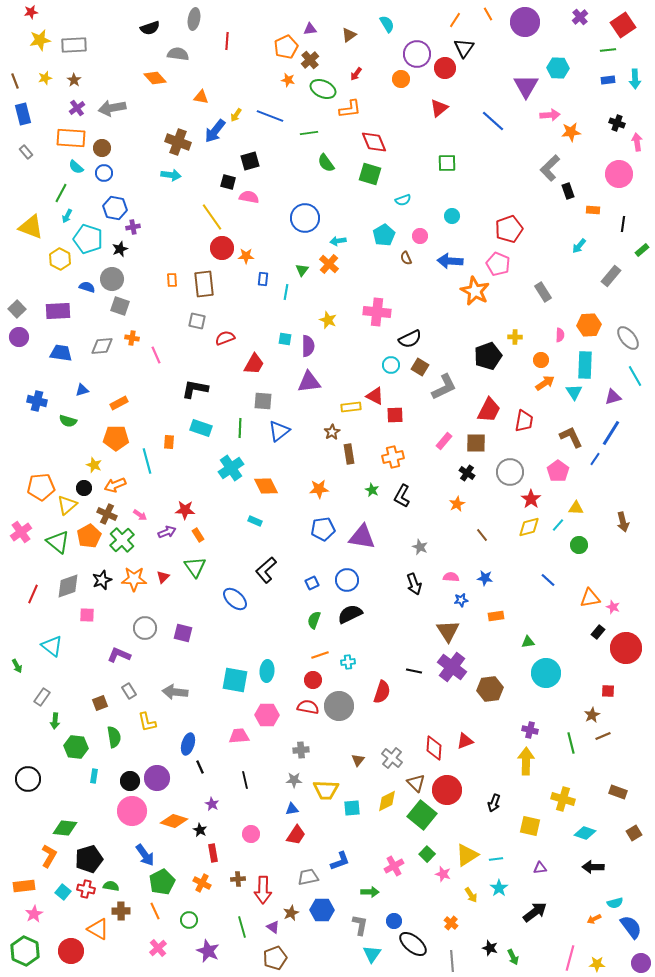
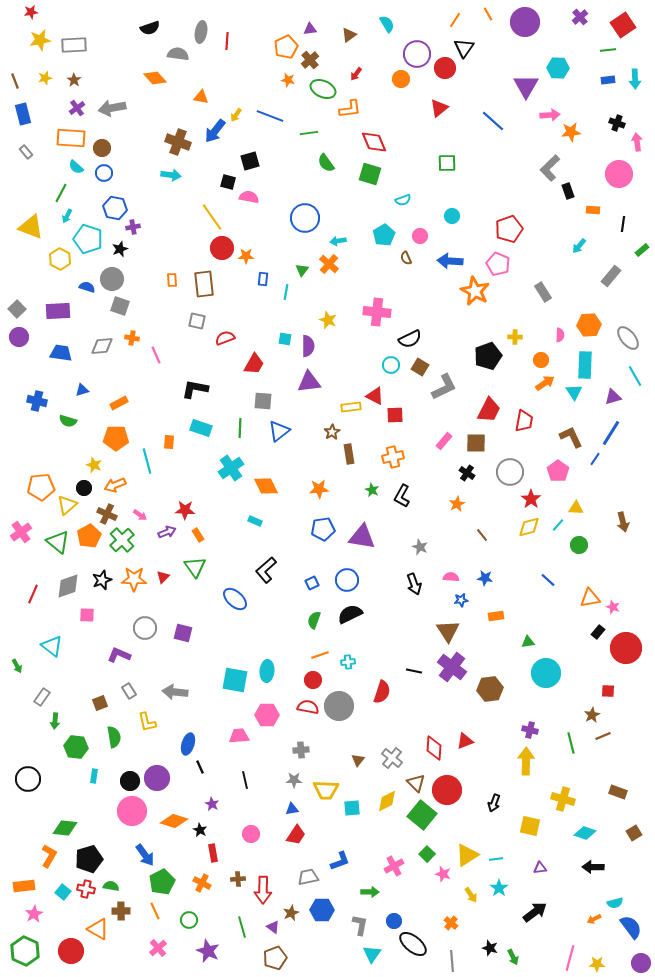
gray ellipse at (194, 19): moved 7 px right, 13 px down
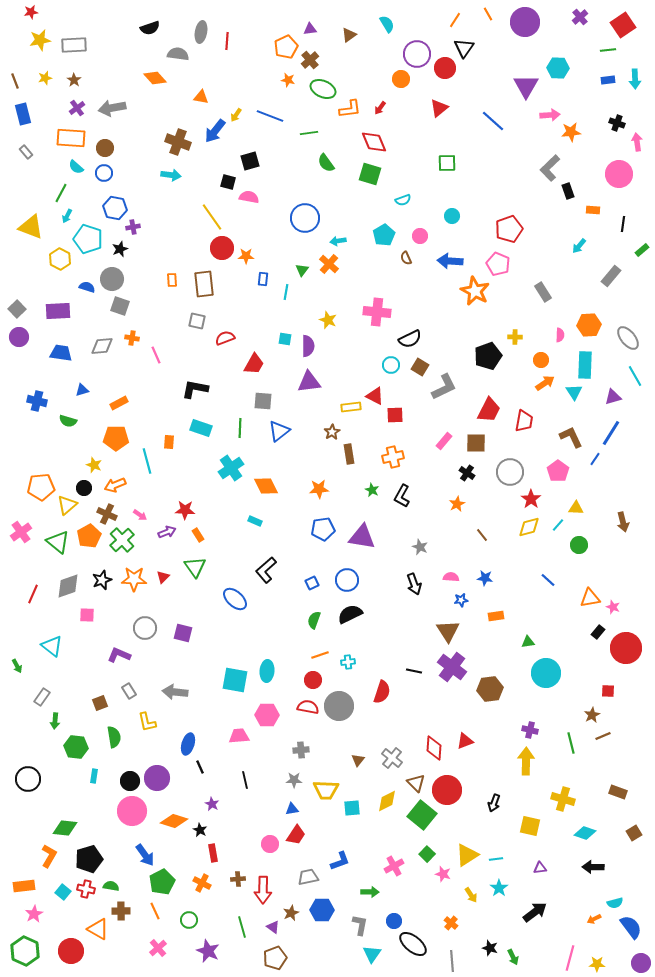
red arrow at (356, 74): moved 24 px right, 34 px down
brown circle at (102, 148): moved 3 px right
pink circle at (251, 834): moved 19 px right, 10 px down
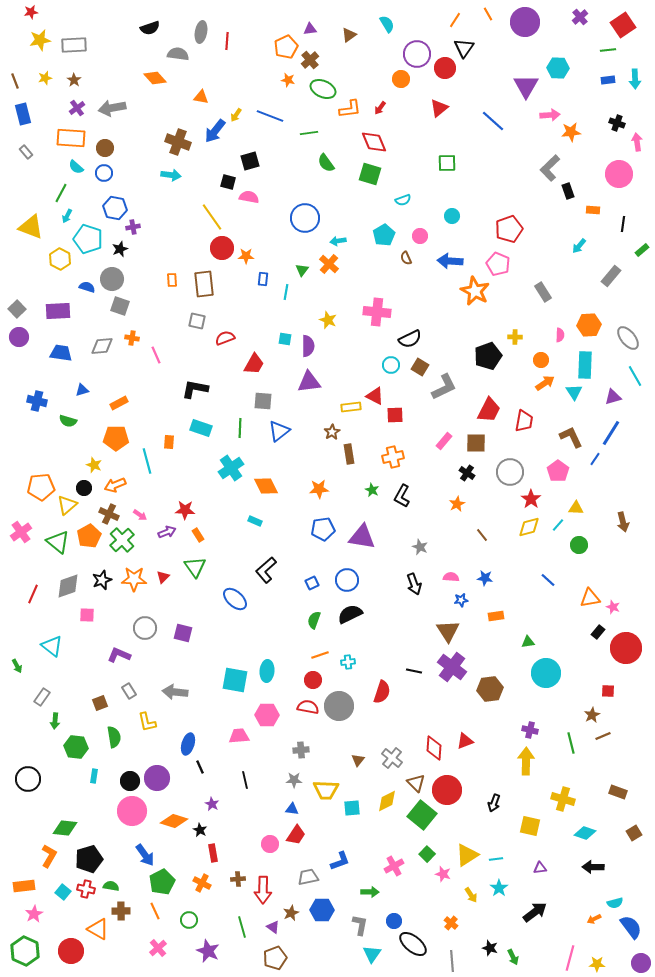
brown cross at (107, 514): moved 2 px right
blue triangle at (292, 809): rotated 16 degrees clockwise
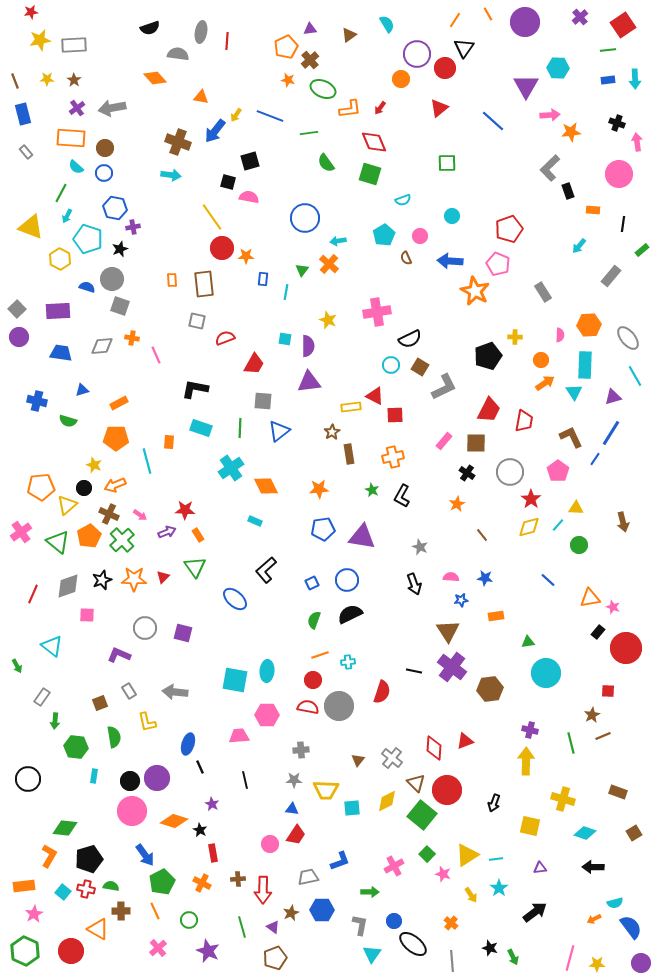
yellow star at (45, 78): moved 2 px right, 1 px down; rotated 16 degrees clockwise
pink cross at (377, 312): rotated 16 degrees counterclockwise
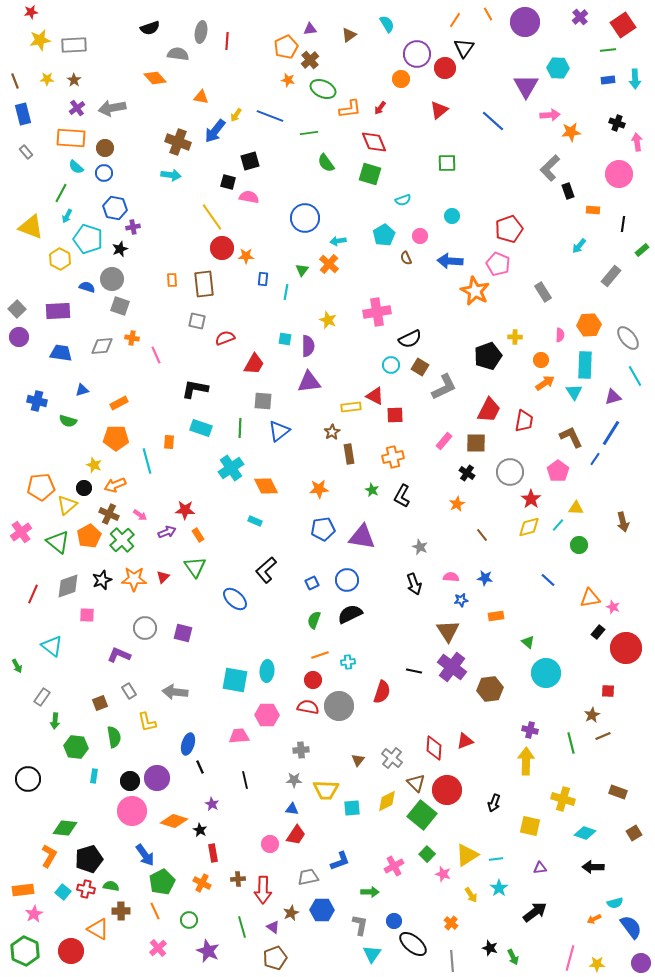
red triangle at (439, 108): moved 2 px down
green triangle at (528, 642): rotated 48 degrees clockwise
orange rectangle at (24, 886): moved 1 px left, 4 px down
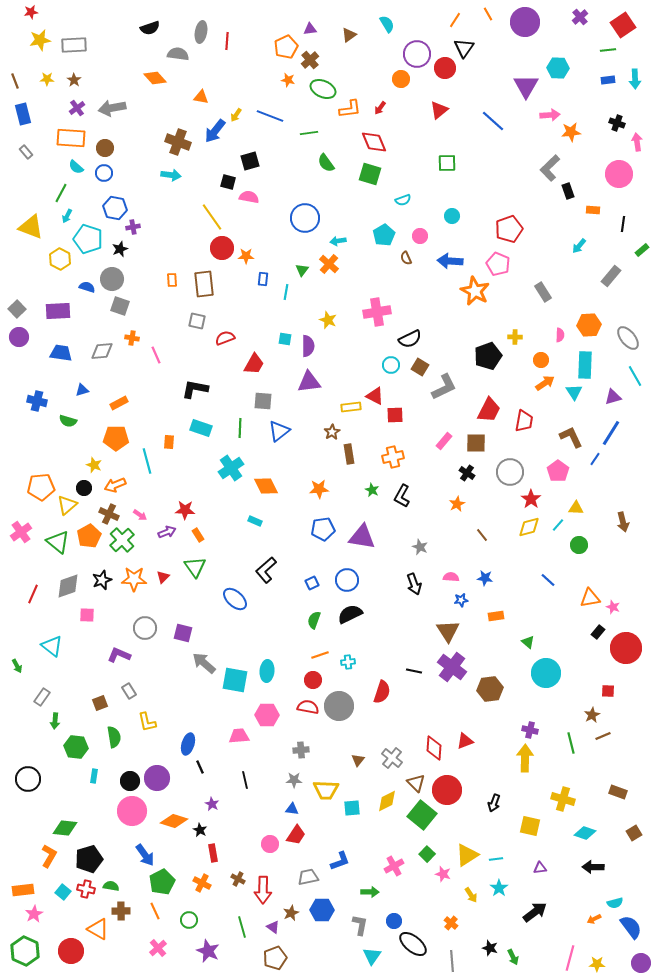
gray diamond at (102, 346): moved 5 px down
gray arrow at (175, 692): moved 29 px right, 29 px up; rotated 35 degrees clockwise
yellow arrow at (526, 761): moved 1 px left, 3 px up
brown cross at (238, 879): rotated 32 degrees clockwise
cyan triangle at (372, 954): moved 2 px down
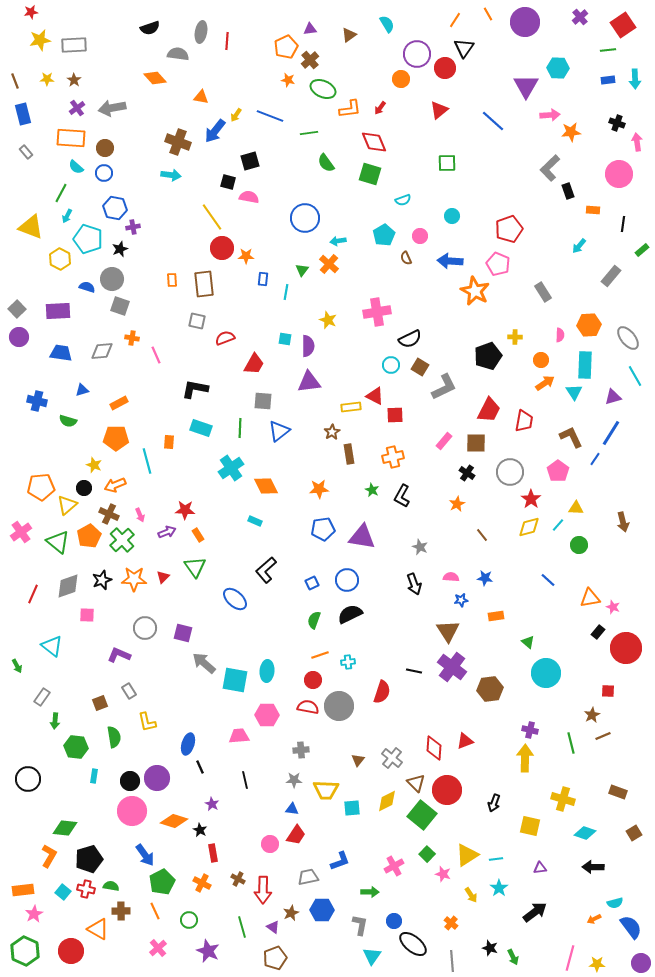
pink arrow at (140, 515): rotated 32 degrees clockwise
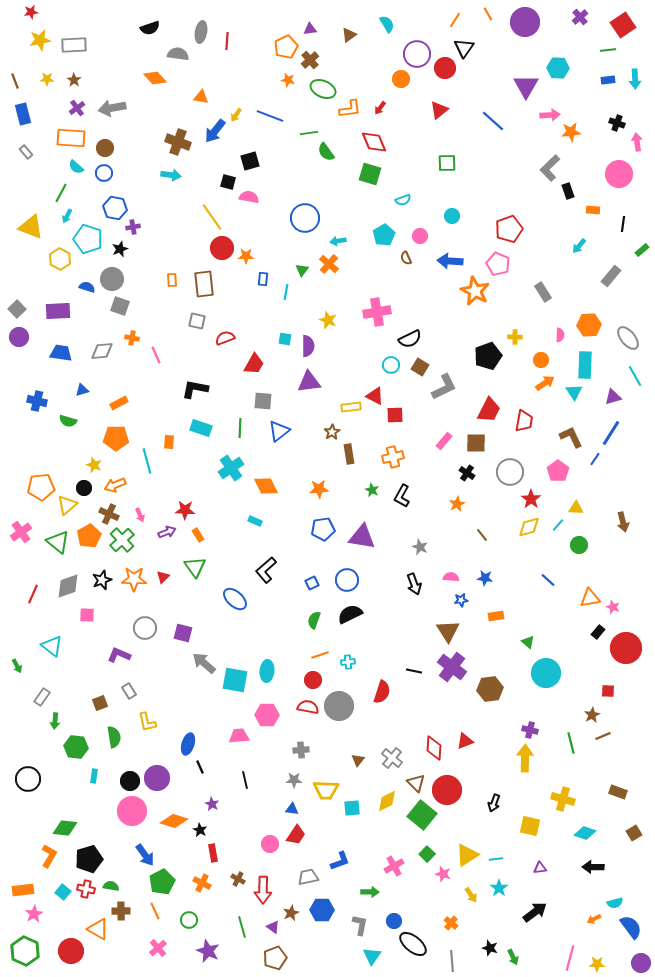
green semicircle at (326, 163): moved 11 px up
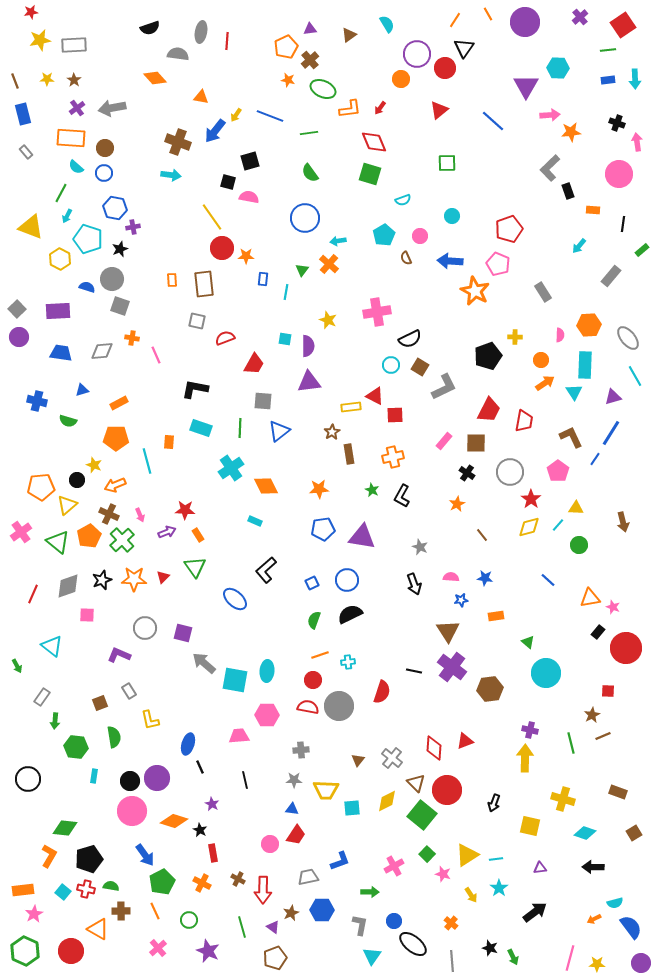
green semicircle at (326, 152): moved 16 px left, 21 px down
black circle at (84, 488): moved 7 px left, 8 px up
yellow L-shape at (147, 722): moved 3 px right, 2 px up
